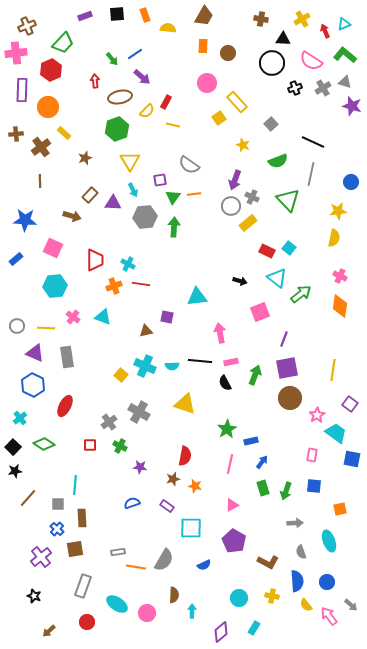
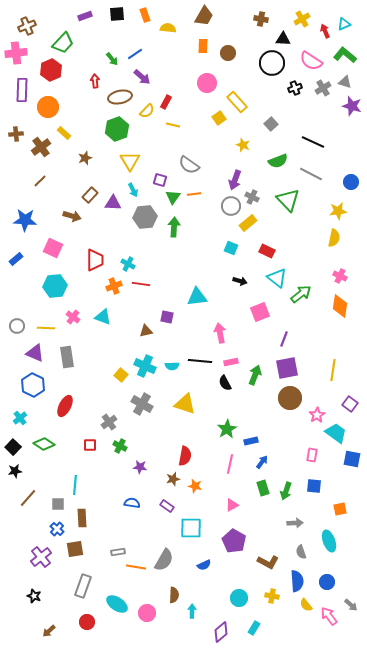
gray line at (311, 174): rotated 75 degrees counterclockwise
purple square at (160, 180): rotated 24 degrees clockwise
brown line at (40, 181): rotated 48 degrees clockwise
cyan square at (289, 248): moved 58 px left; rotated 16 degrees counterclockwise
gray cross at (139, 412): moved 3 px right, 8 px up
blue semicircle at (132, 503): rotated 28 degrees clockwise
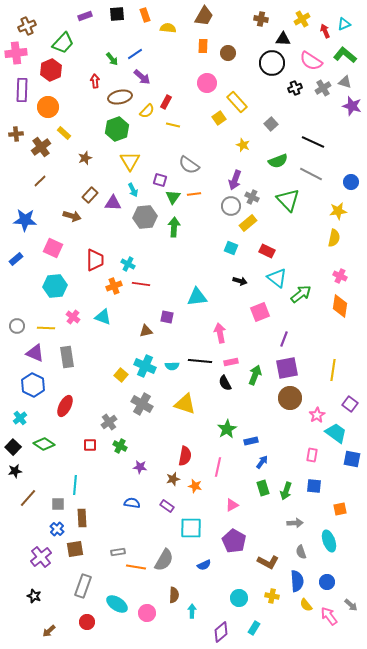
pink line at (230, 464): moved 12 px left, 3 px down
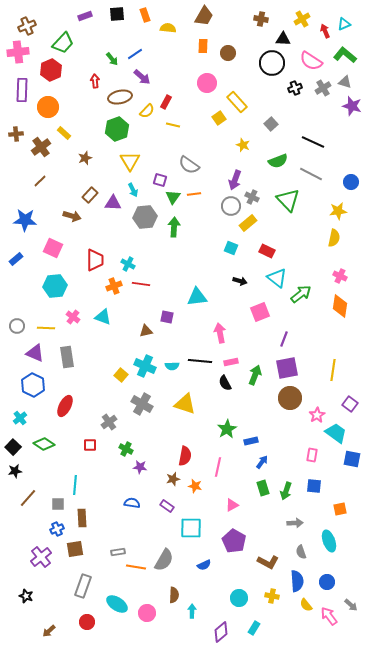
pink cross at (16, 53): moved 2 px right, 1 px up
green cross at (120, 446): moved 6 px right, 3 px down
blue cross at (57, 529): rotated 24 degrees clockwise
black star at (34, 596): moved 8 px left
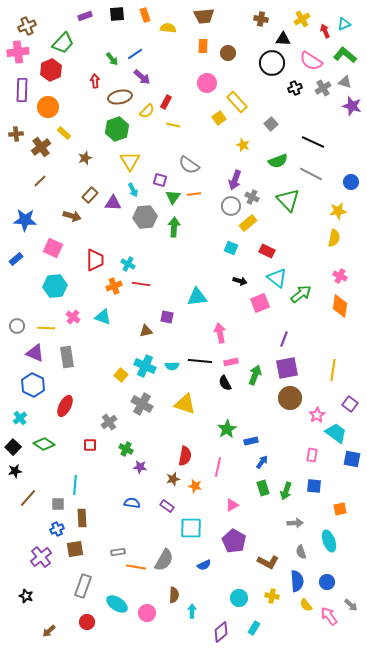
brown trapezoid at (204, 16): rotated 55 degrees clockwise
pink square at (260, 312): moved 9 px up
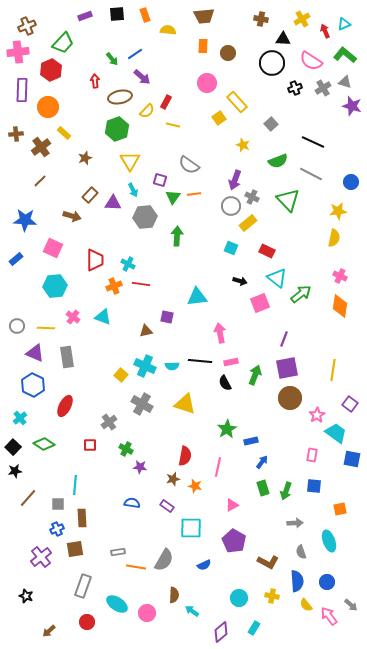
yellow semicircle at (168, 28): moved 2 px down
green arrow at (174, 227): moved 3 px right, 9 px down
cyan arrow at (192, 611): rotated 56 degrees counterclockwise
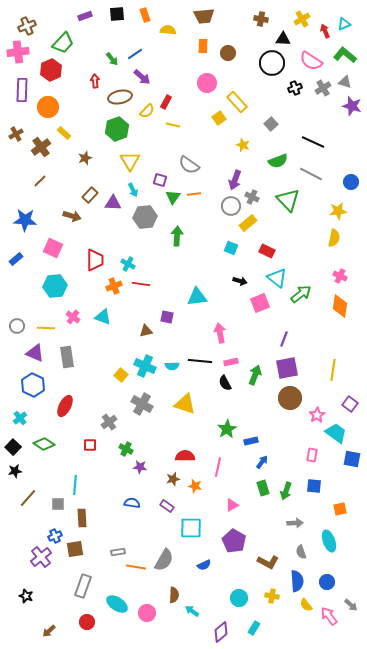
brown cross at (16, 134): rotated 24 degrees counterclockwise
red semicircle at (185, 456): rotated 102 degrees counterclockwise
blue cross at (57, 529): moved 2 px left, 7 px down
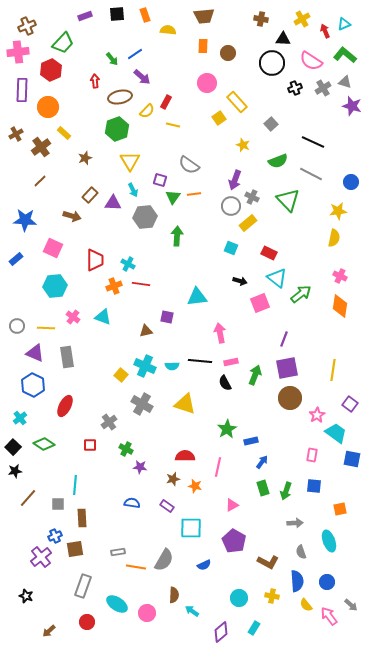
red rectangle at (267, 251): moved 2 px right, 2 px down
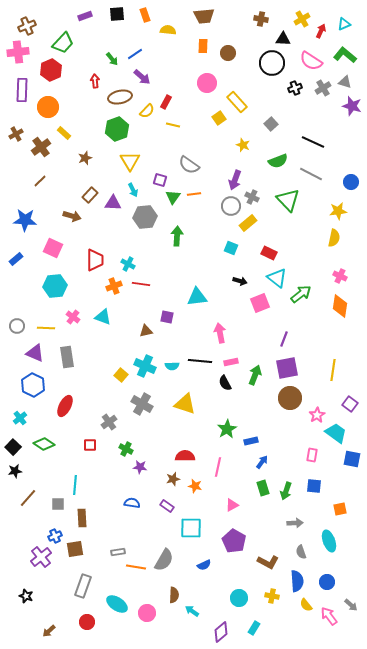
red arrow at (325, 31): moved 4 px left; rotated 48 degrees clockwise
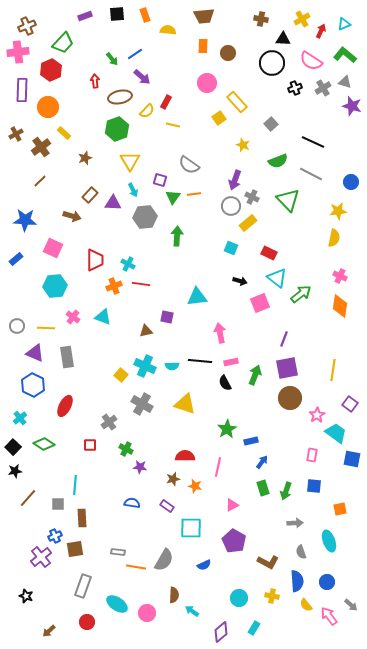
gray rectangle at (118, 552): rotated 16 degrees clockwise
